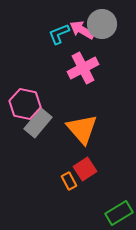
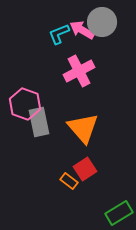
gray circle: moved 2 px up
pink cross: moved 4 px left, 3 px down
pink hexagon: rotated 8 degrees clockwise
gray rectangle: moved 1 px right, 1 px up; rotated 52 degrees counterclockwise
orange triangle: moved 1 px right, 1 px up
orange rectangle: rotated 24 degrees counterclockwise
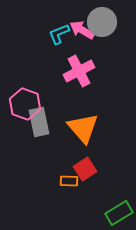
orange rectangle: rotated 36 degrees counterclockwise
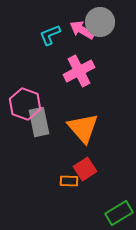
gray circle: moved 2 px left
cyan L-shape: moved 9 px left, 1 px down
